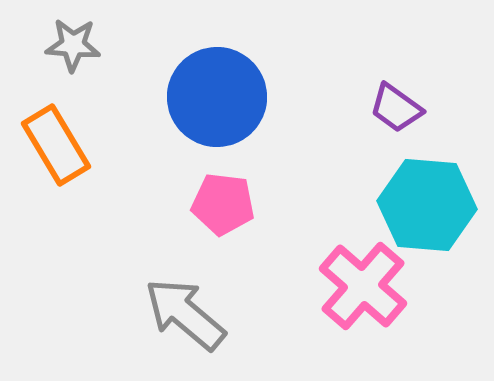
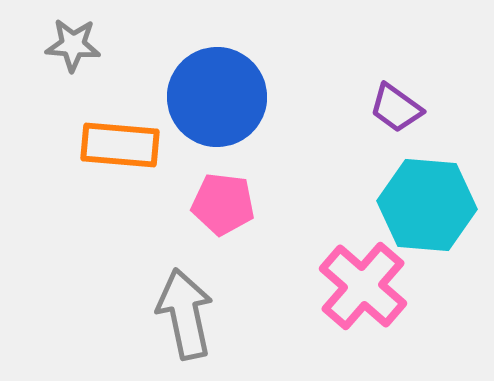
orange rectangle: moved 64 px right; rotated 54 degrees counterclockwise
gray arrow: rotated 38 degrees clockwise
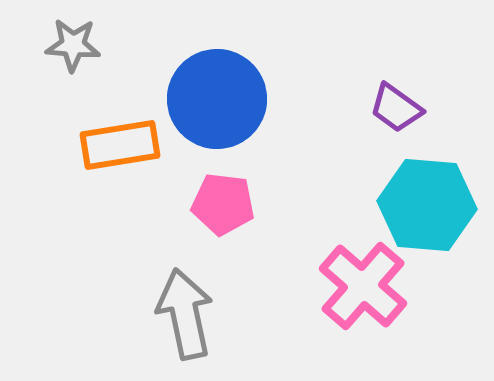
blue circle: moved 2 px down
orange rectangle: rotated 14 degrees counterclockwise
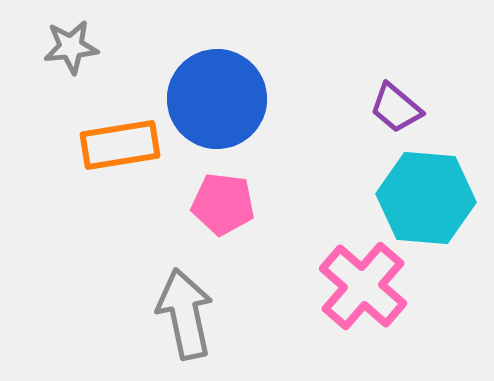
gray star: moved 2 px left, 2 px down; rotated 10 degrees counterclockwise
purple trapezoid: rotated 4 degrees clockwise
cyan hexagon: moved 1 px left, 7 px up
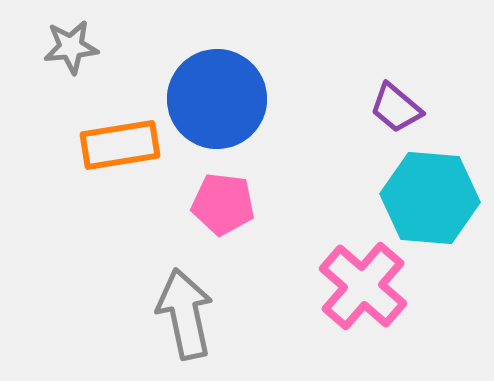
cyan hexagon: moved 4 px right
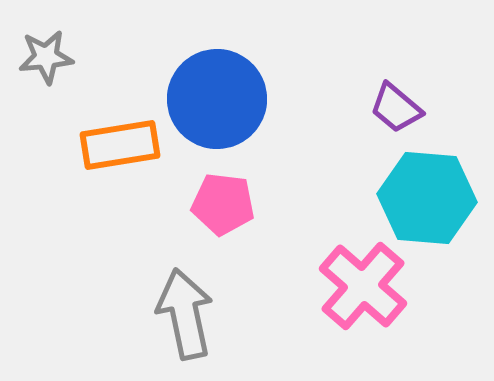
gray star: moved 25 px left, 10 px down
cyan hexagon: moved 3 px left
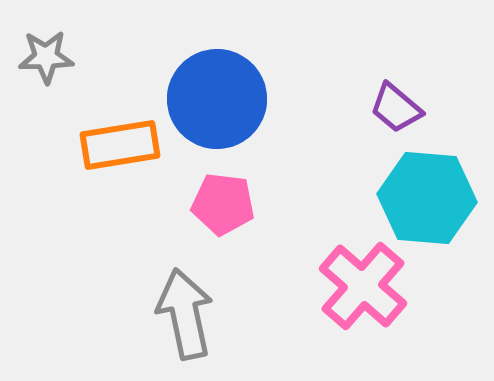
gray star: rotated 4 degrees clockwise
